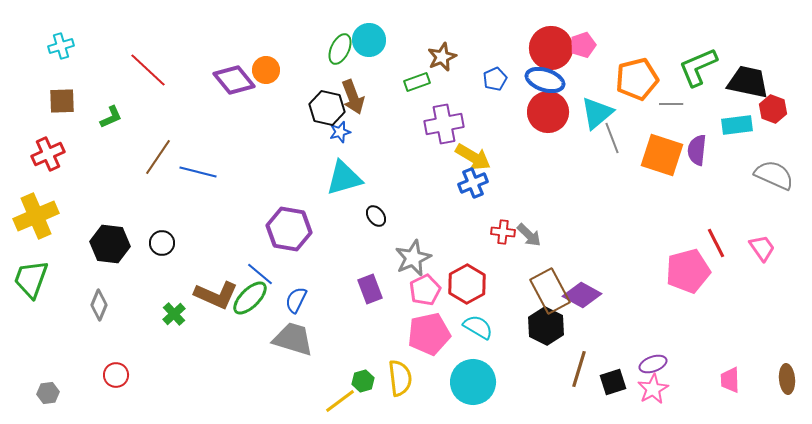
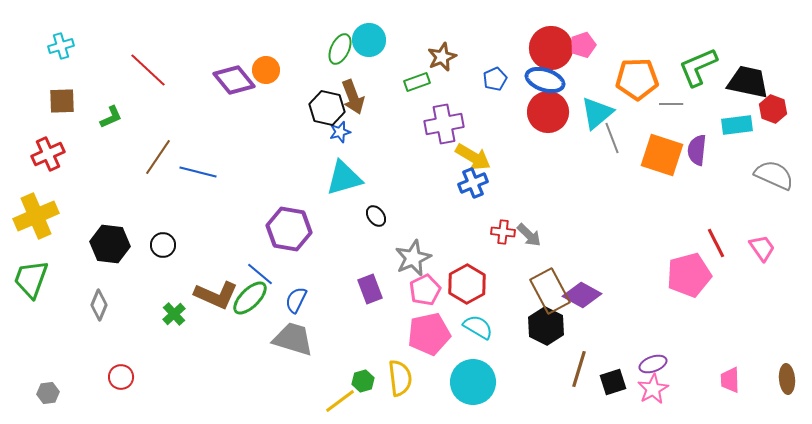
orange pentagon at (637, 79): rotated 12 degrees clockwise
black circle at (162, 243): moved 1 px right, 2 px down
pink pentagon at (688, 271): moved 1 px right, 4 px down
red circle at (116, 375): moved 5 px right, 2 px down
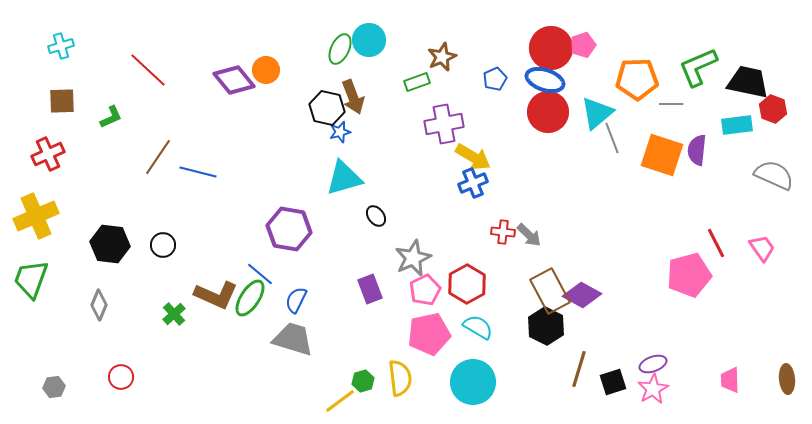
green ellipse at (250, 298): rotated 12 degrees counterclockwise
gray hexagon at (48, 393): moved 6 px right, 6 px up
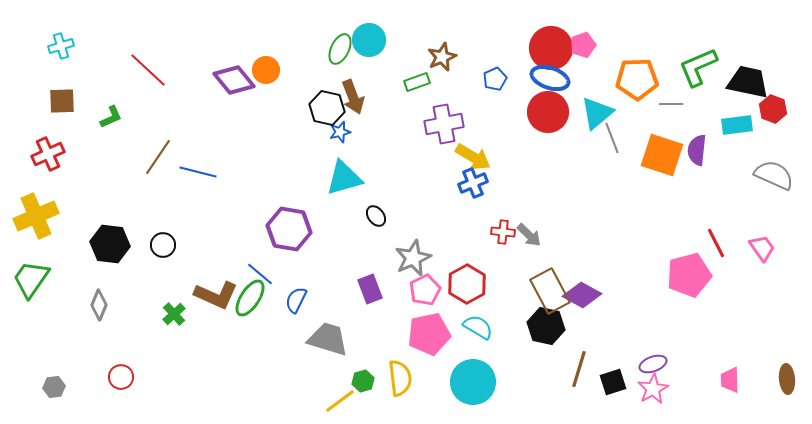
blue ellipse at (545, 80): moved 5 px right, 2 px up
green trapezoid at (31, 279): rotated 15 degrees clockwise
black hexagon at (546, 326): rotated 15 degrees counterclockwise
gray trapezoid at (293, 339): moved 35 px right
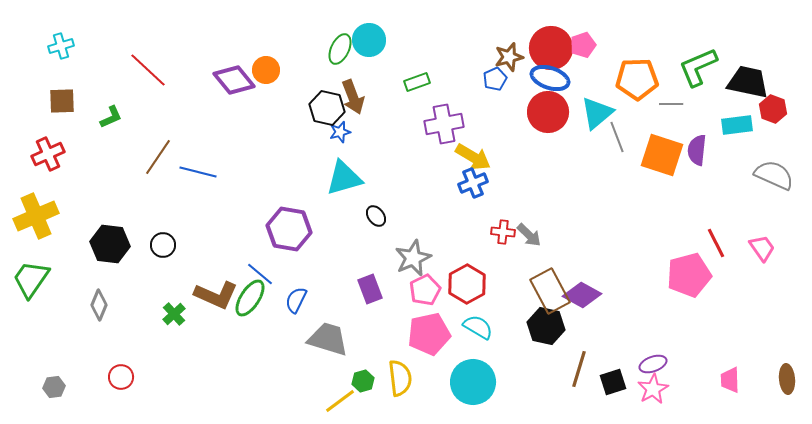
brown star at (442, 57): moved 67 px right; rotated 8 degrees clockwise
gray line at (612, 138): moved 5 px right, 1 px up
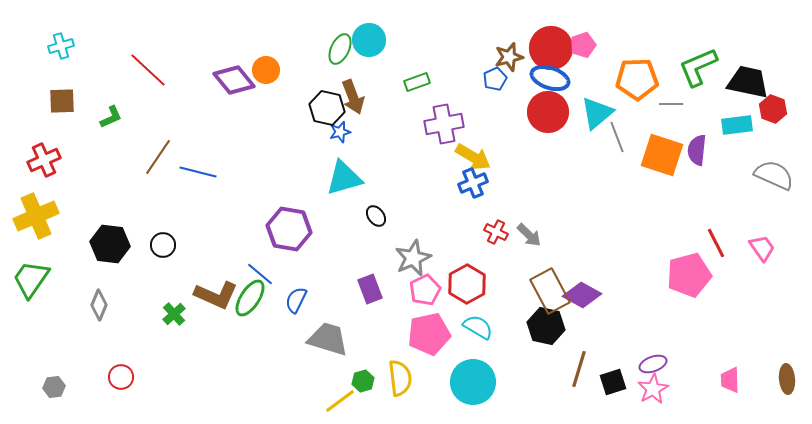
red cross at (48, 154): moved 4 px left, 6 px down
red cross at (503, 232): moved 7 px left; rotated 20 degrees clockwise
